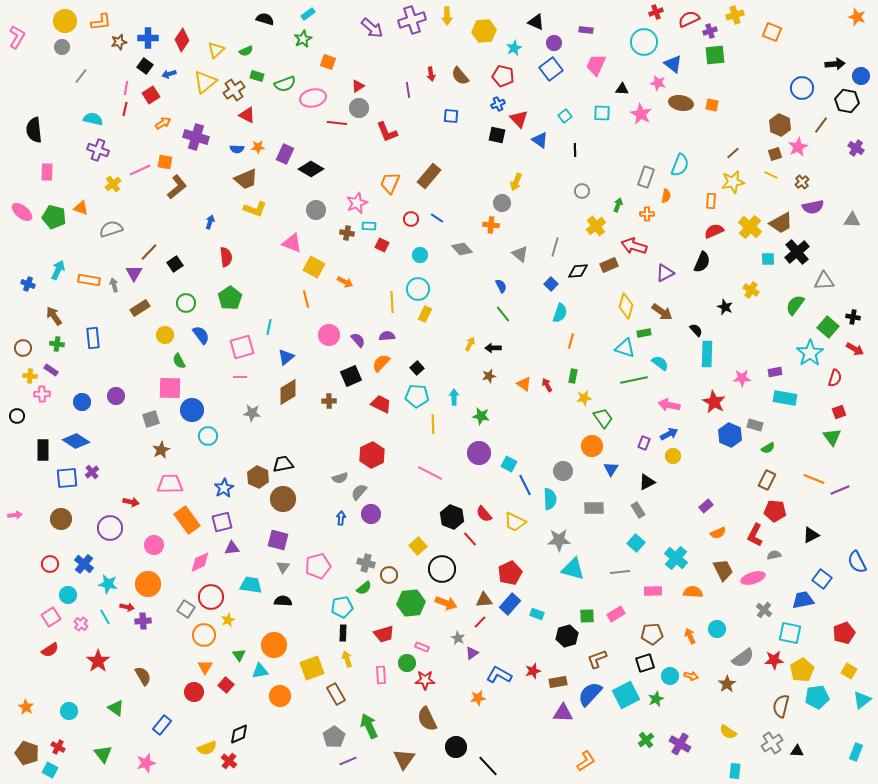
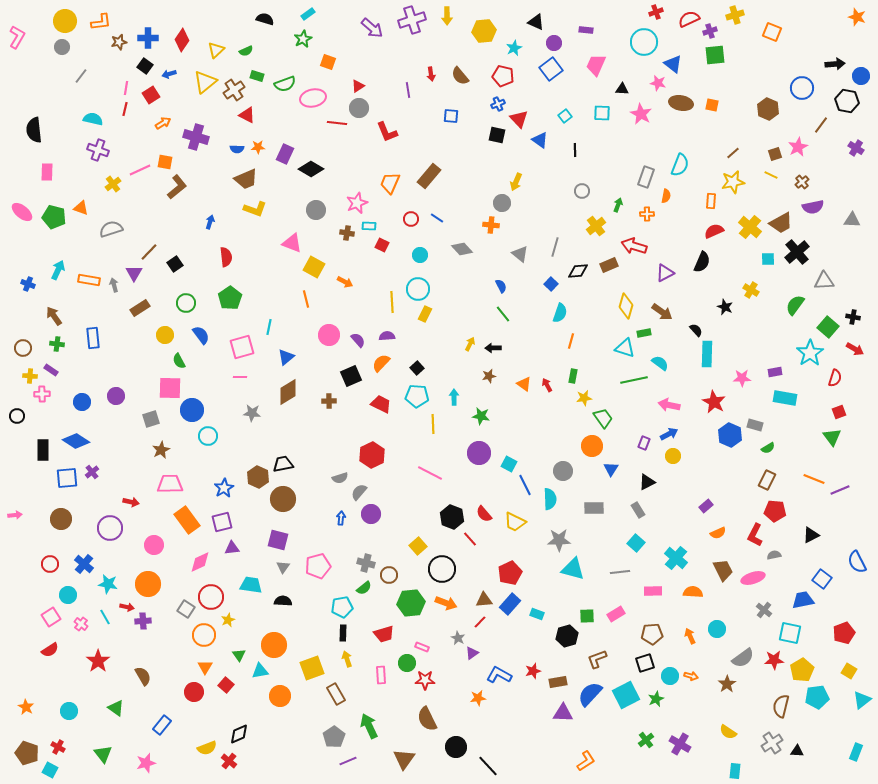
brown hexagon at (780, 125): moved 12 px left, 16 px up
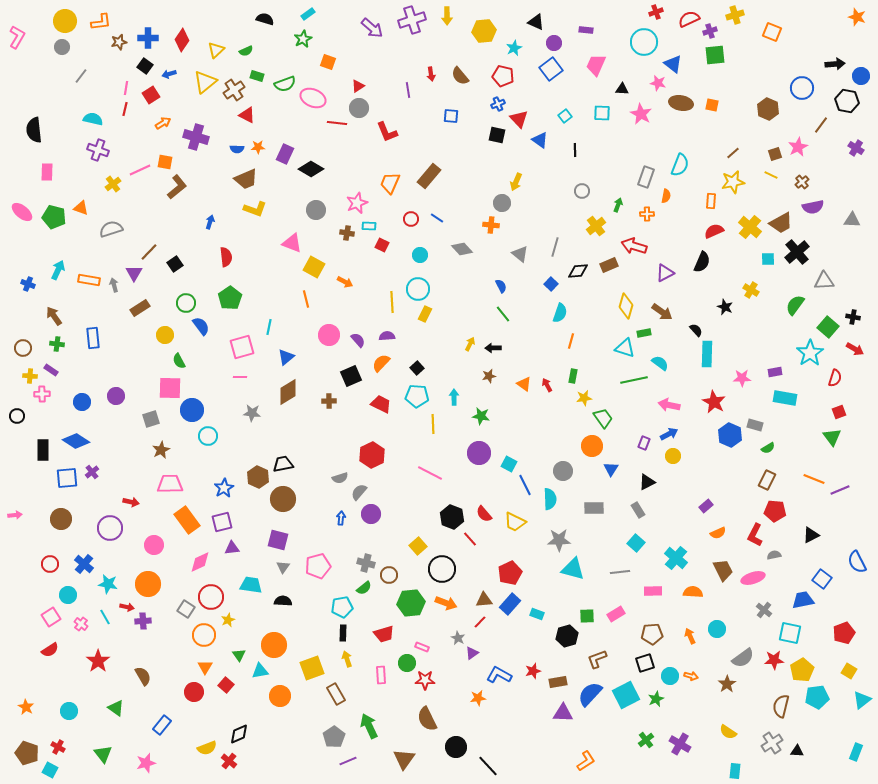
pink ellipse at (313, 98): rotated 35 degrees clockwise
blue semicircle at (201, 335): moved 9 px up
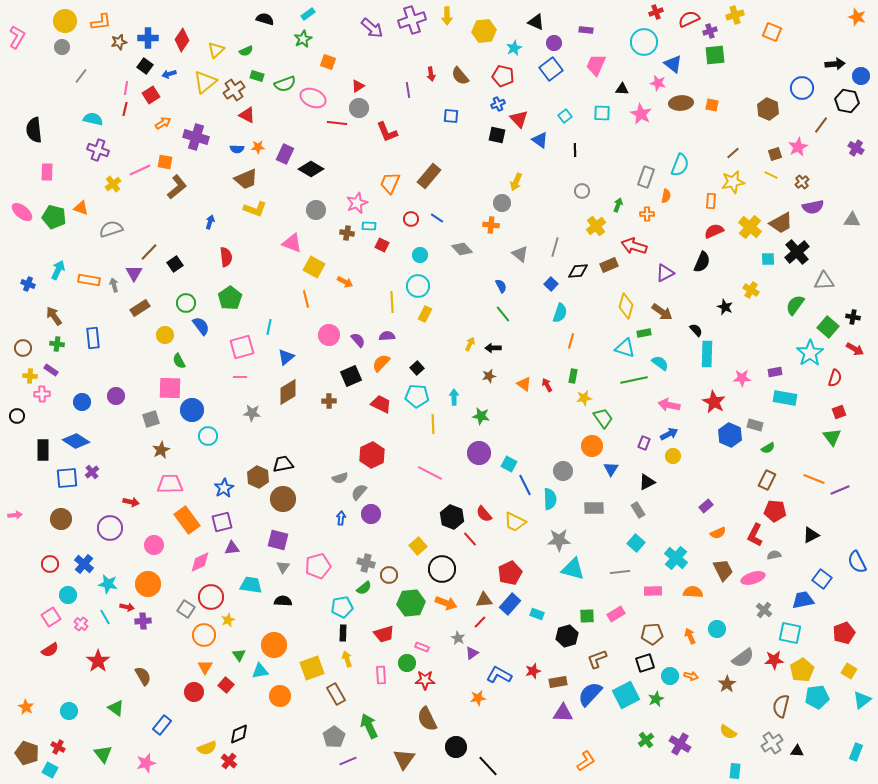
brown ellipse at (681, 103): rotated 15 degrees counterclockwise
cyan circle at (418, 289): moved 3 px up
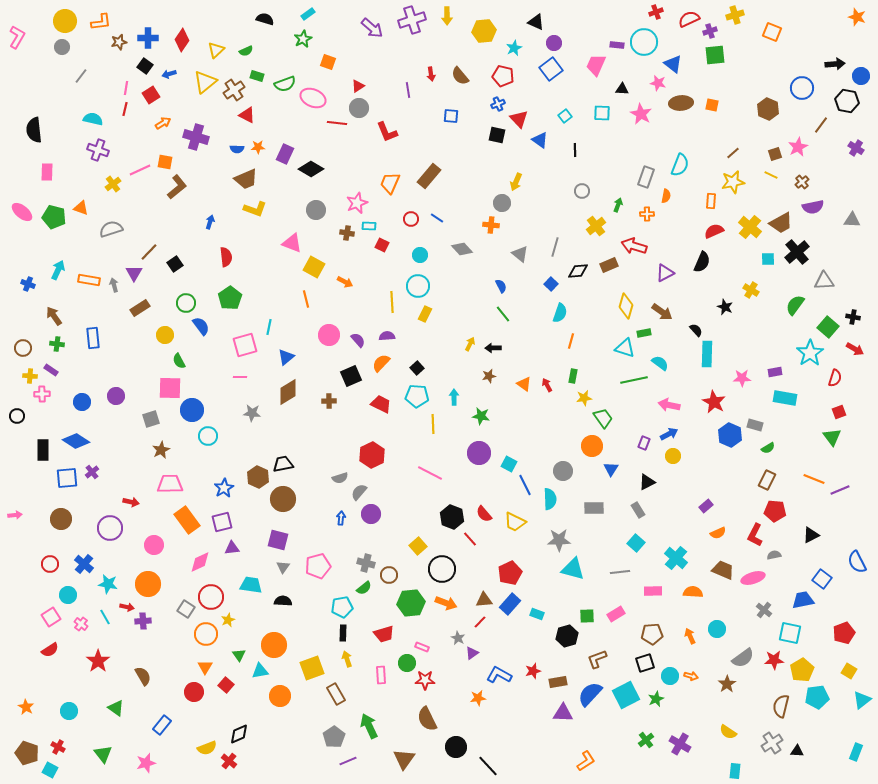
purple rectangle at (586, 30): moved 31 px right, 15 px down
pink square at (242, 347): moved 3 px right, 2 px up
brown trapezoid at (723, 570): rotated 40 degrees counterclockwise
orange circle at (204, 635): moved 2 px right, 1 px up
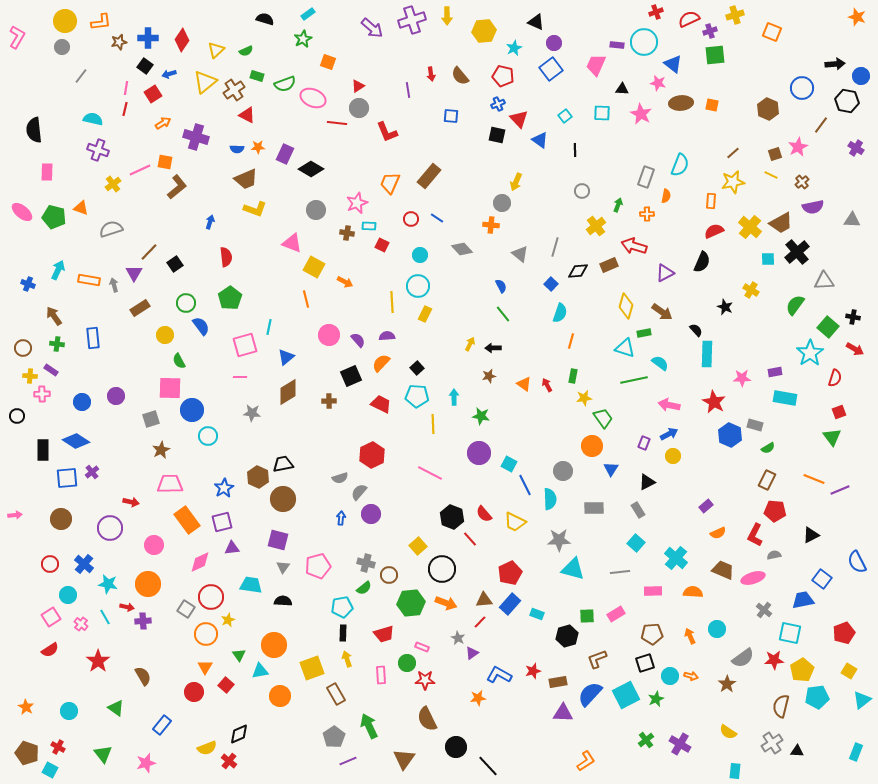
red square at (151, 95): moved 2 px right, 1 px up
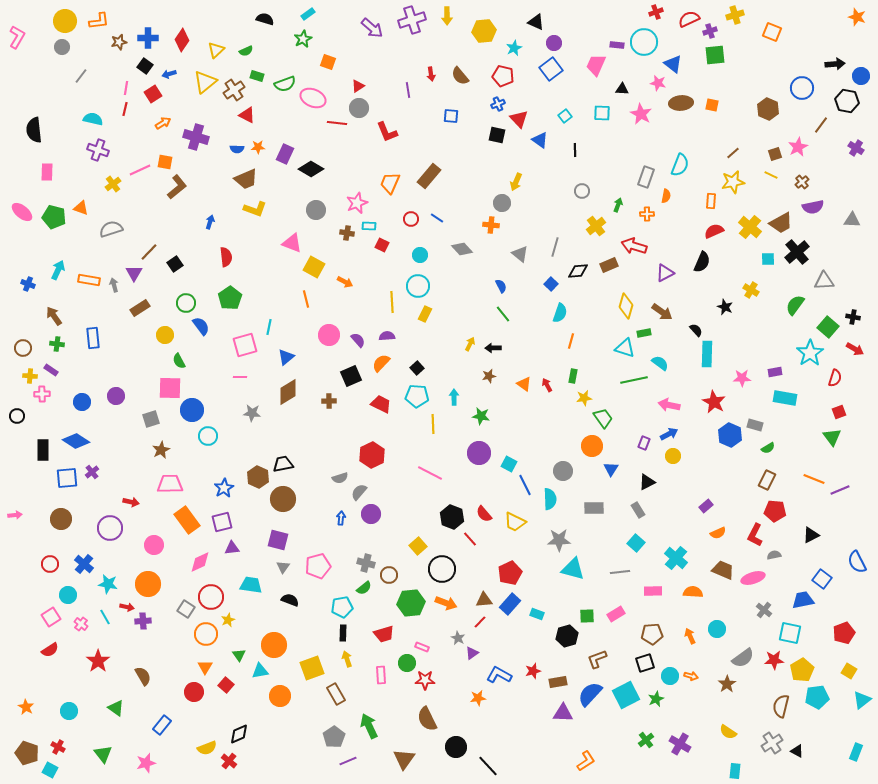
orange L-shape at (101, 22): moved 2 px left, 1 px up
black semicircle at (283, 601): moved 7 px right, 1 px up; rotated 18 degrees clockwise
black triangle at (797, 751): rotated 24 degrees clockwise
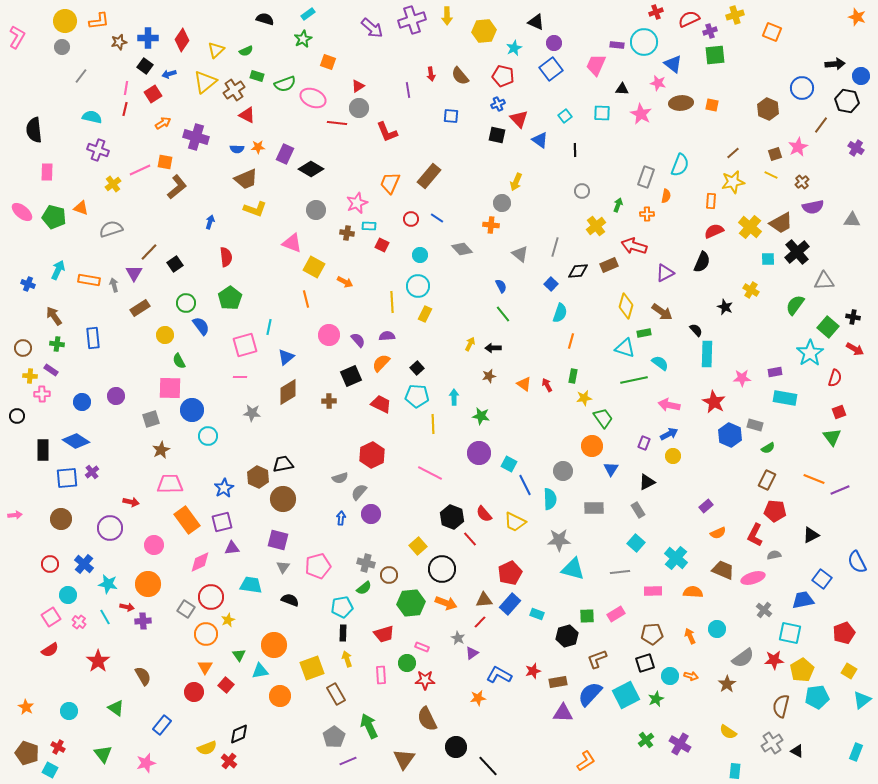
cyan semicircle at (93, 119): moved 1 px left, 2 px up
pink cross at (81, 624): moved 2 px left, 2 px up
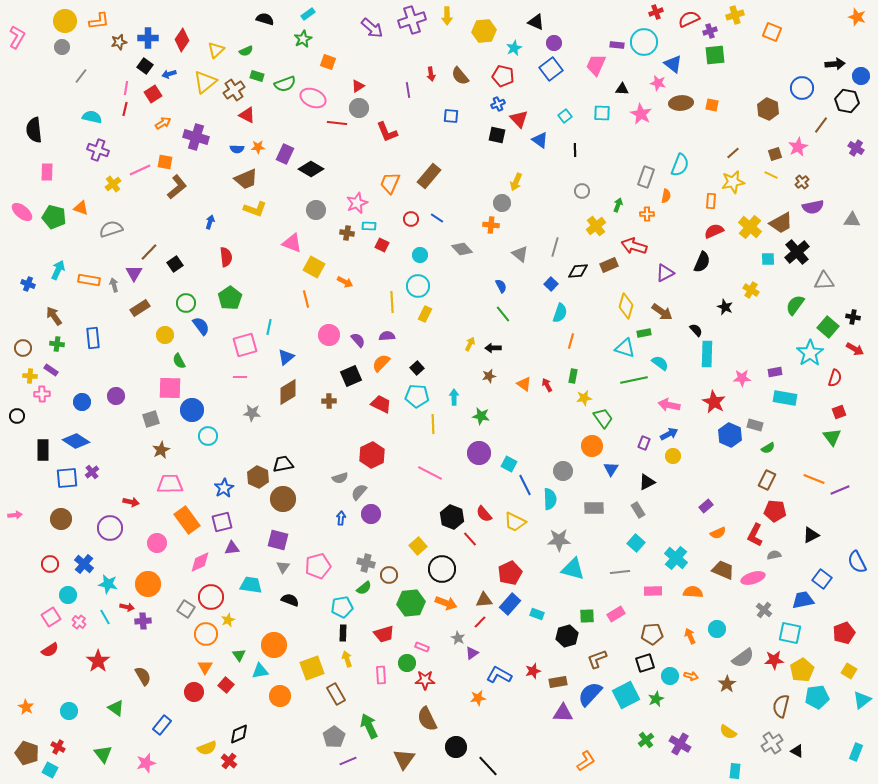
pink circle at (154, 545): moved 3 px right, 2 px up
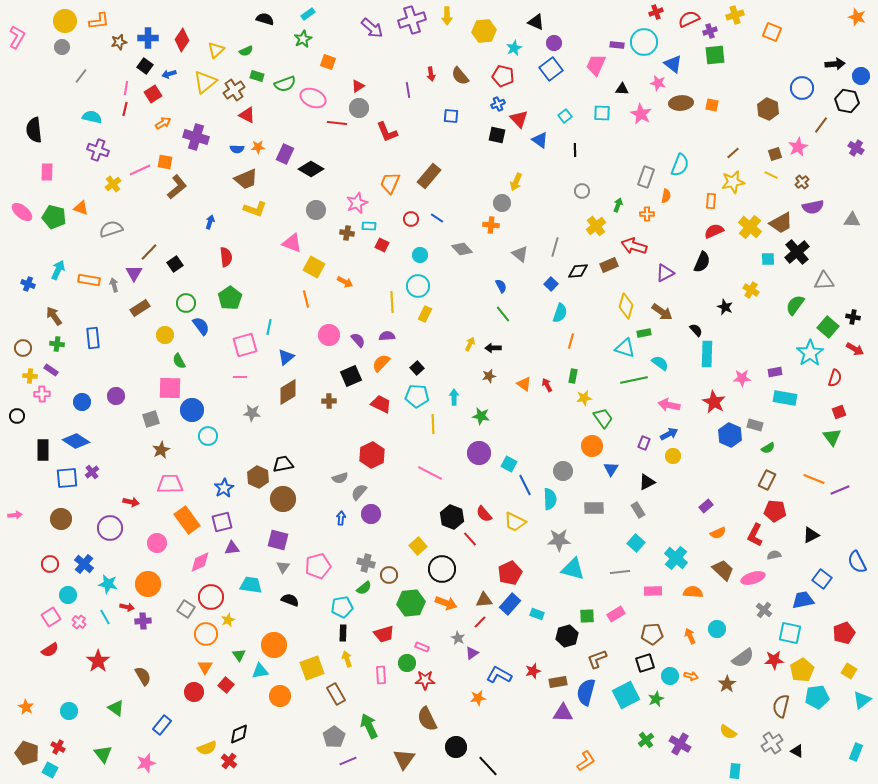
brown trapezoid at (723, 570): rotated 20 degrees clockwise
blue semicircle at (590, 694): moved 4 px left, 2 px up; rotated 28 degrees counterclockwise
